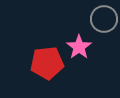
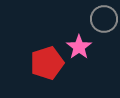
red pentagon: rotated 12 degrees counterclockwise
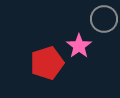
pink star: moved 1 px up
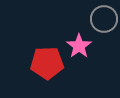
red pentagon: rotated 16 degrees clockwise
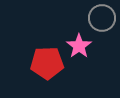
gray circle: moved 2 px left, 1 px up
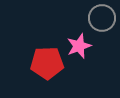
pink star: rotated 15 degrees clockwise
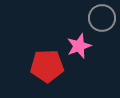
red pentagon: moved 3 px down
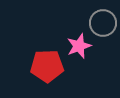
gray circle: moved 1 px right, 5 px down
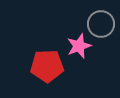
gray circle: moved 2 px left, 1 px down
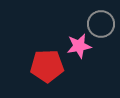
pink star: rotated 10 degrees clockwise
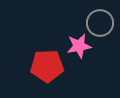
gray circle: moved 1 px left, 1 px up
